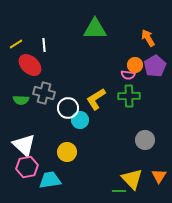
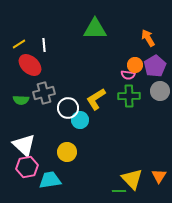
yellow line: moved 3 px right
gray cross: rotated 30 degrees counterclockwise
gray circle: moved 15 px right, 49 px up
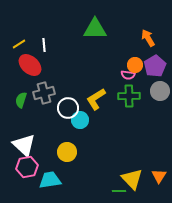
green semicircle: rotated 105 degrees clockwise
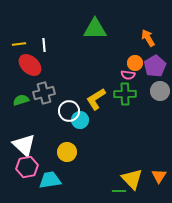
yellow line: rotated 24 degrees clockwise
orange circle: moved 2 px up
green cross: moved 4 px left, 2 px up
green semicircle: rotated 56 degrees clockwise
white circle: moved 1 px right, 3 px down
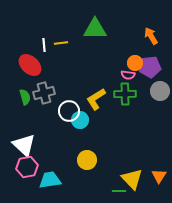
orange arrow: moved 3 px right, 2 px up
yellow line: moved 42 px right, 1 px up
purple pentagon: moved 5 px left, 1 px down; rotated 25 degrees clockwise
green semicircle: moved 4 px right, 3 px up; rotated 91 degrees clockwise
yellow circle: moved 20 px right, 8 px down
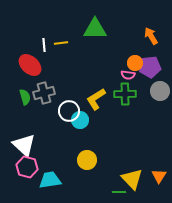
pink hexagon: rotated 25 degrees clockwise
green line: moved 1 px down
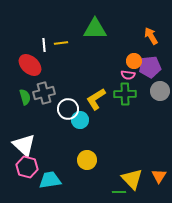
orange circle: moved 1 px left, 2 px up
white circle: moved 1 px left, 2 px up
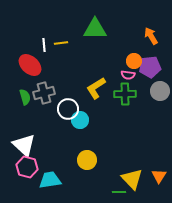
yellow L-shape: moved 11 px up
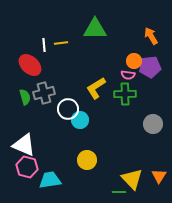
gray circle: moved 7 px left, 33 px down
white triangle: rotated 20 degrees counterclockwise
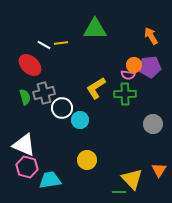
white line: rotated 56 degrees counterclockwise
orange circle: moved 4 px down
white circle: moved 6 px left, 1 px up
orange triangle: moved 6 px up
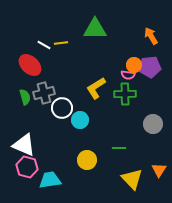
green line: moved 44 px up
